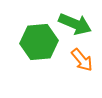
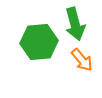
green arrow: rotated 52 degrees clockwise
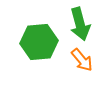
green arrow: moved 5 px right
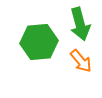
orange arrow: moved 1 px left, 1 px down
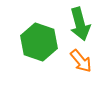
green hexagon: rotated 24 degrees clockwise
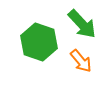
green arrow: moved 2 px right; rotated 28 degrees counterclockwise
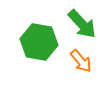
green hexagon: rotated 9 degrees counterclockwise
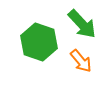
green hexagon: rotated 9 degrees clockwise
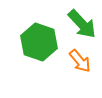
orange arrow: moved 1 px left
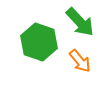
green arrow: moved 2 px left, 2 px up
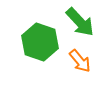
green hexagon: moved 1 px right
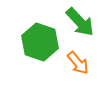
orange arrow: moved 2 px left, 2 px down
